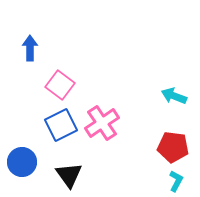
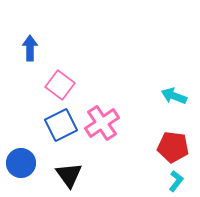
blue circle: moved 1 px left, 1 px down
cyan L-shape: rotated 10 degrees clockwise
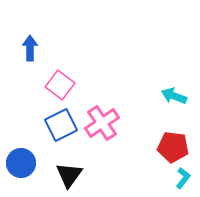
black triangle: rotated 12 degrees clockwise
cyan L-shape: moved 7 px right, 3 px up
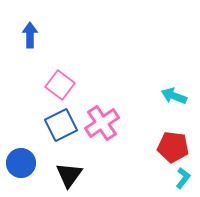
blue arrow: moved 13 px up
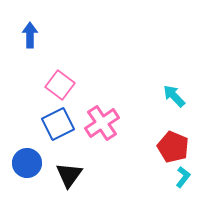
cyan arrow: rotated 25 degrees clockwise
blue square: moved 3 px left, 1 px up
red pentagon: rotated 16 degrees clockwise
blue circle: moved 6 px right
cyan L-shape: moved 1 px up
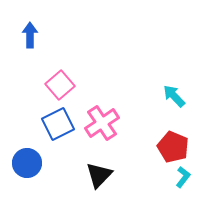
pink square: rotated 12 degrees clockwise
black triangle: moved 30 px right; rotated 8 degrees clockwise
